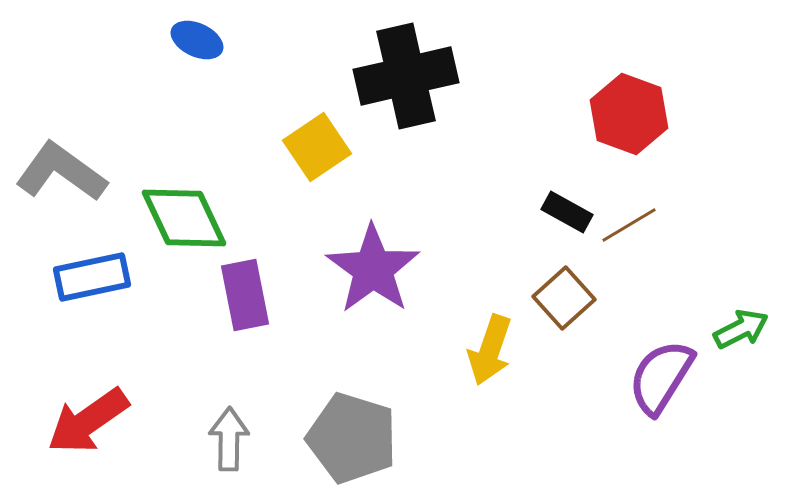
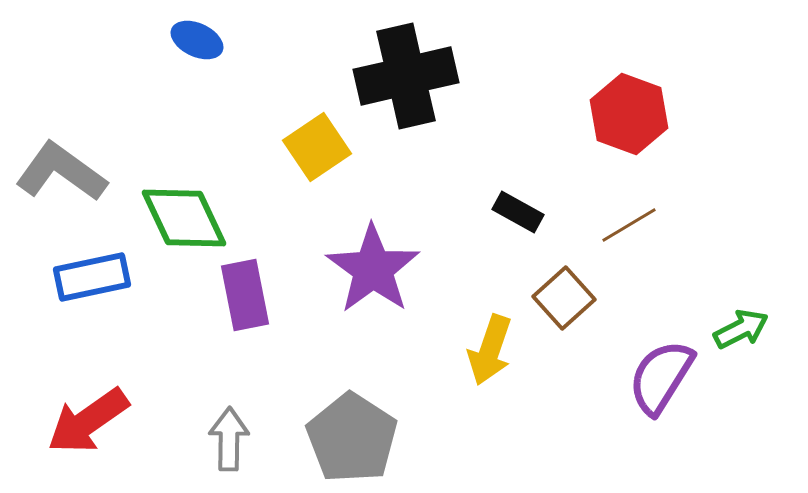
black rectangle: moved 49 px left
gray pentagon: rotated 16 degrees clockwise
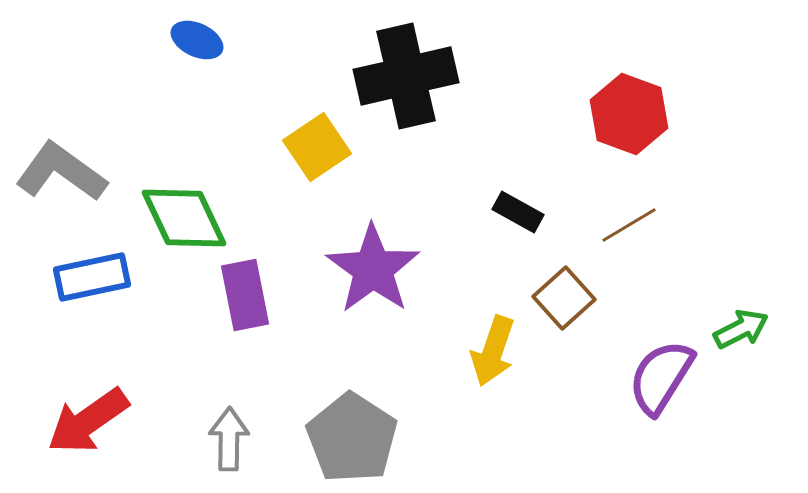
yellow arrow: moved 3 px right, 1 px down
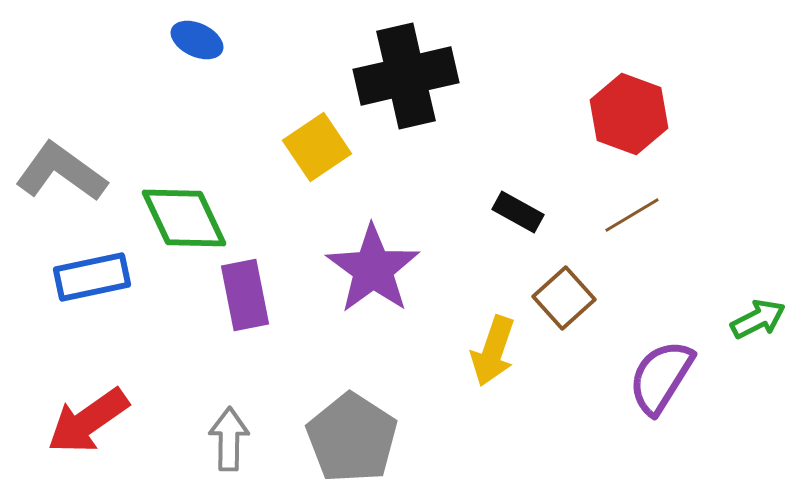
brown line: moved 3 px right, 10 px up
green arrow: moved 17 px right, 10 px up
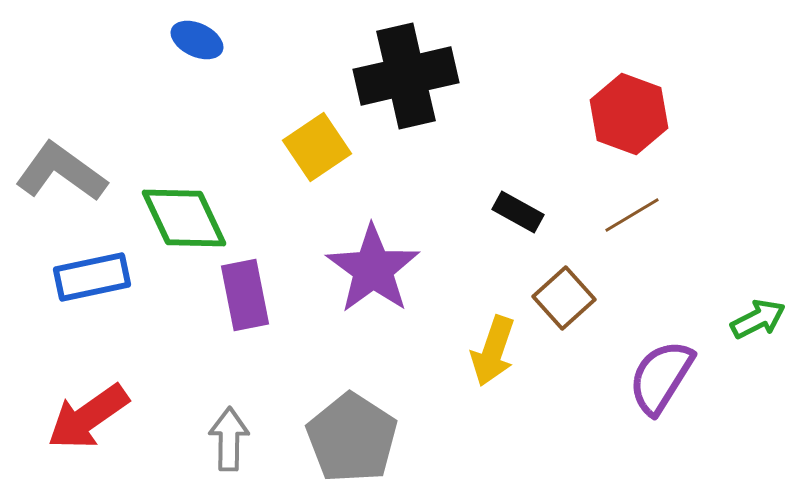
red arrow: moved 4 px up
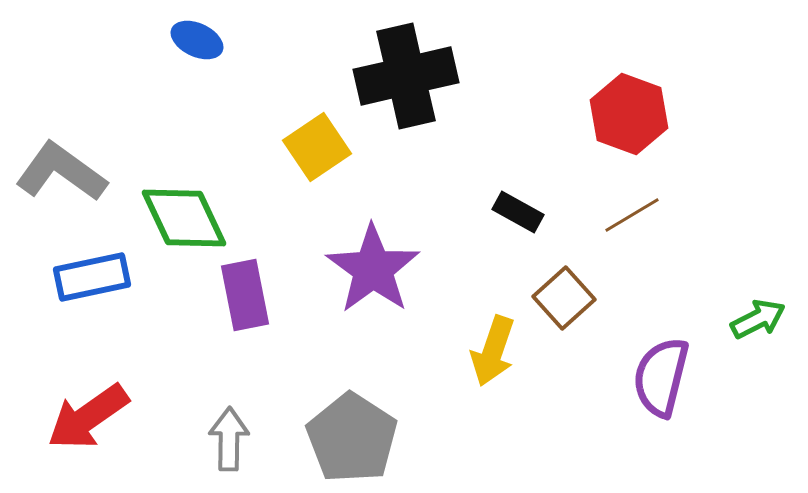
purple semicircle: rotated 18 degrees counterclockwise
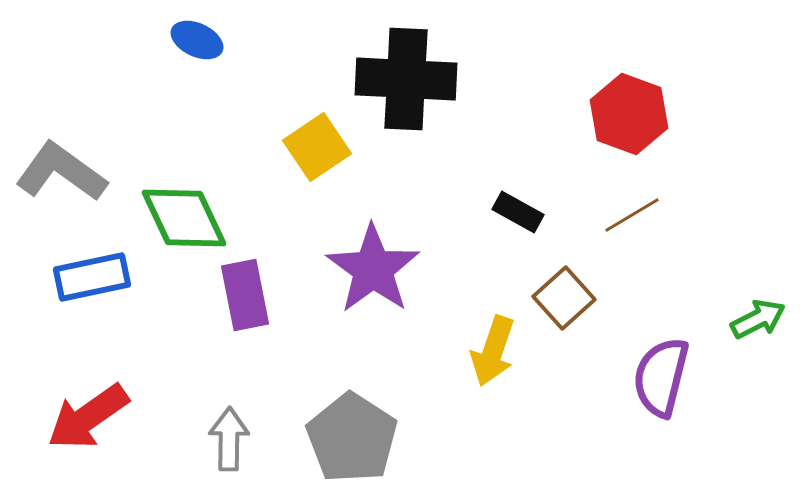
black cross: moved 3 px down; rotated 16 degrees clockwise
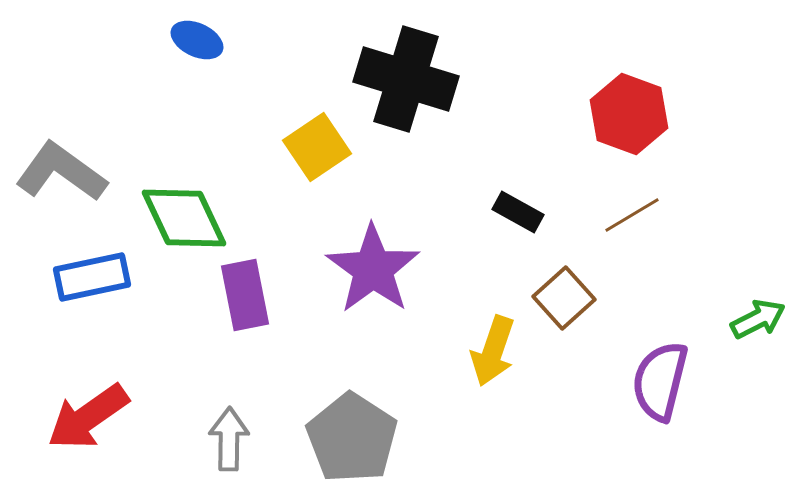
black cross: rotated 14 degrees clockwise
purple semicircle: moved 1 px left, 4 px down
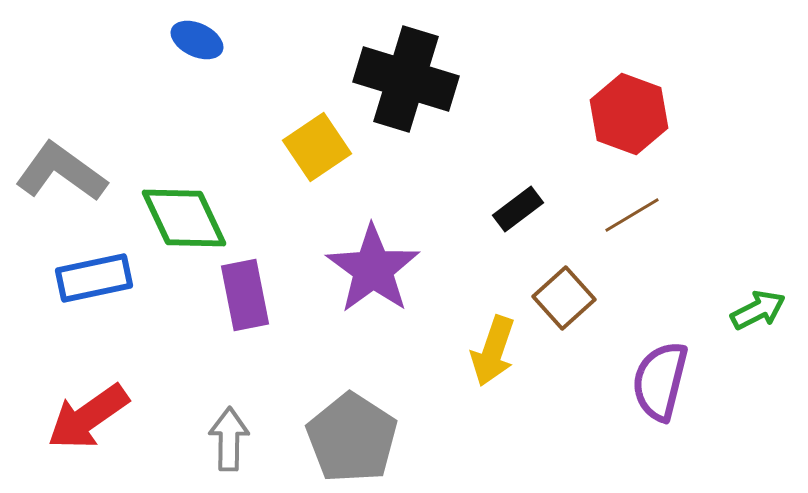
black rectangle: moved 3 px up; rotated 66 degrees counterclockwise
blue rectangle: moved 2 px right, 1 px down
green arrow: moved 9 px up
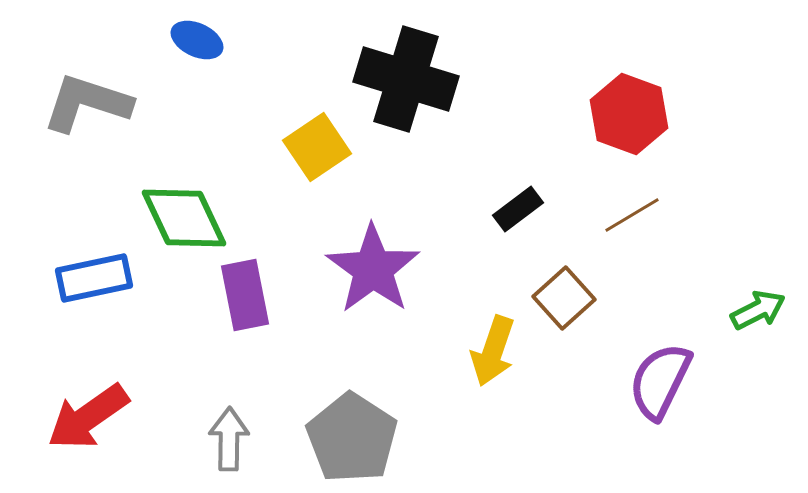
gray L-shape: moved 26 px right, 69 px up; rotated 18 degrees counterclockwise
purple semicircle: rotated 12 degrees clockwise
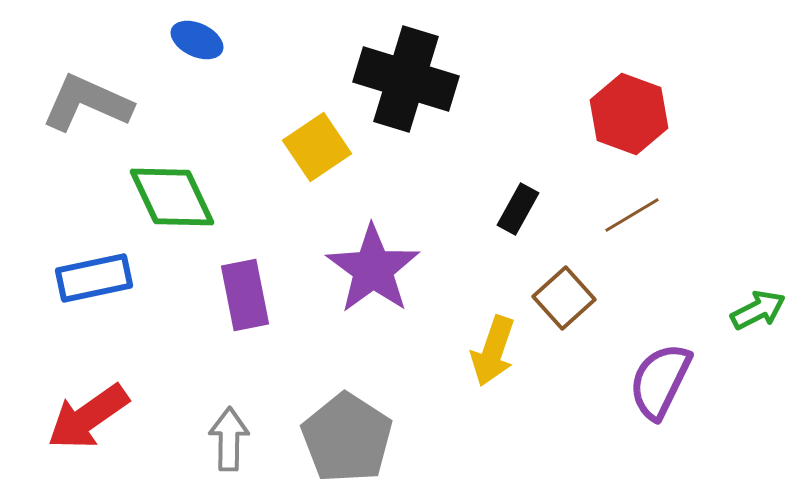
gray L-shape: rotated 6 degrees clockwise
black rectangle: rotated 24 degrees counterclockwise
green diamond: moved 12 px left, 21 px up
gray pentagon: moved 5 px left
